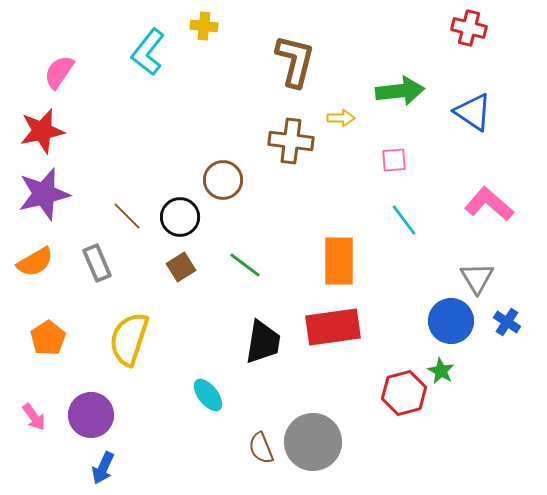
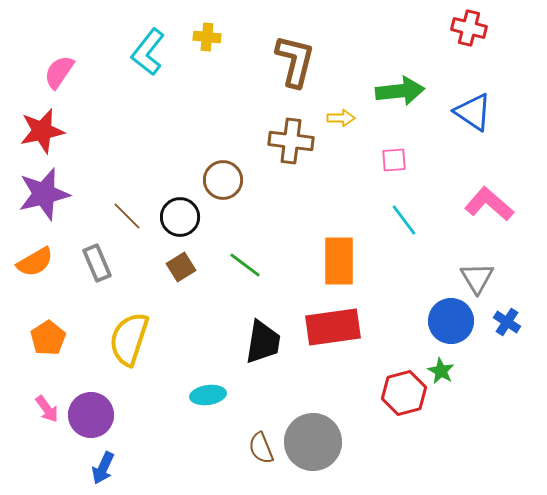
yellow cross: moved 3 px right, 11 px down
cyan ellipse: rotated 60 degrees counterclockwise
pink arrow: moved 13 px right, 8 px up
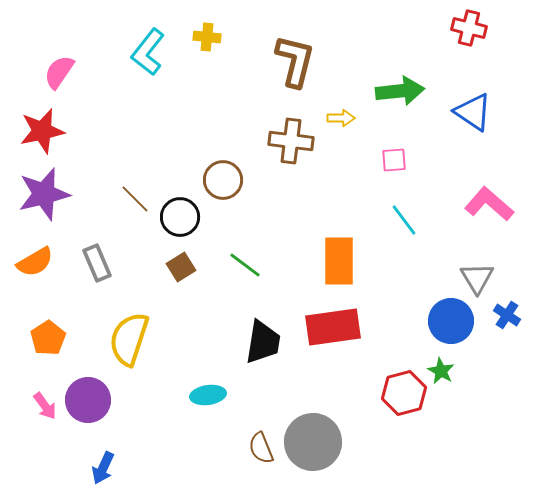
brown line: moved 8 px right, 17 px up
blue cross: moved 7 px up
pink arrow: moved 2 px left, 3 px up
purple circle: moved 3 px left, 15 px up
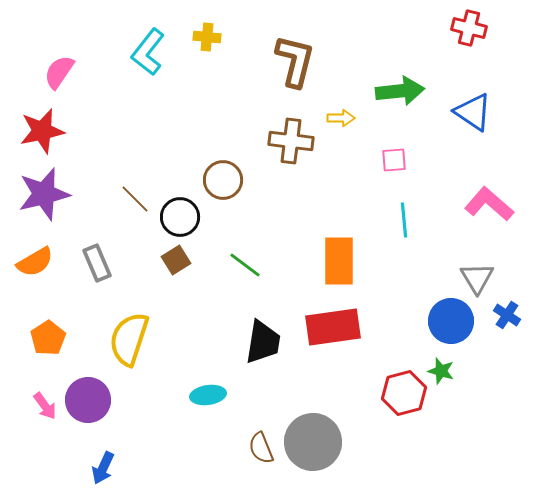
cyan line: rotated 32 degrees clockwise
brown square: moved 5 px left, 7 px up
green star: rotated 12 degrees counterclockwise
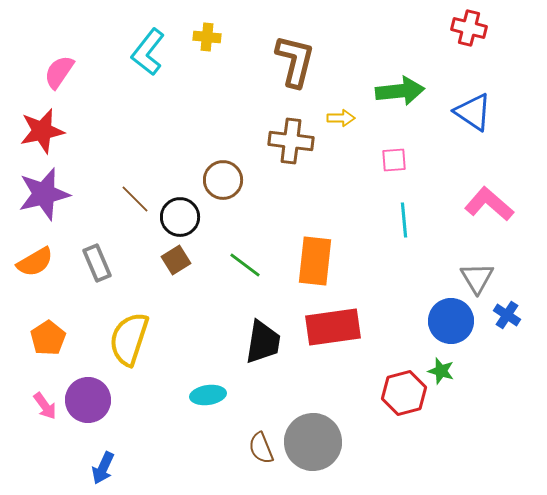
orange rectangle: moved 24 px left; rotated 6 degrees clockwise
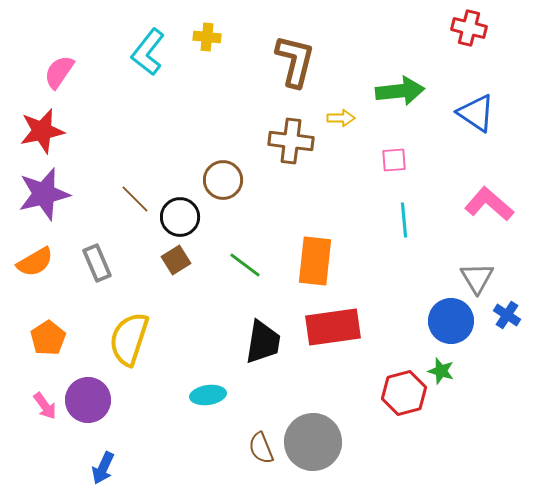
blue triangle: moved 3 px right, 1 px down
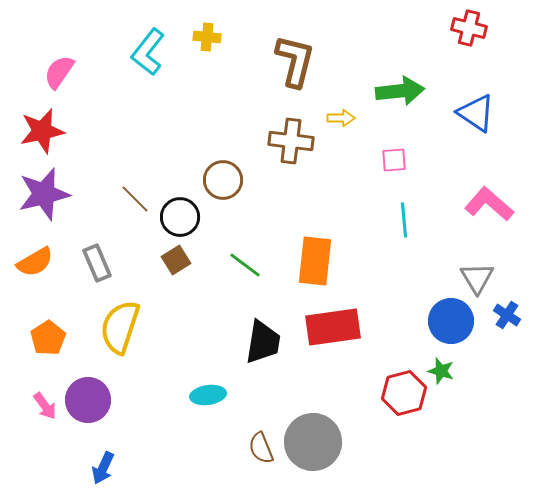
yellow semicircle: moved 9 px left, 12 px up
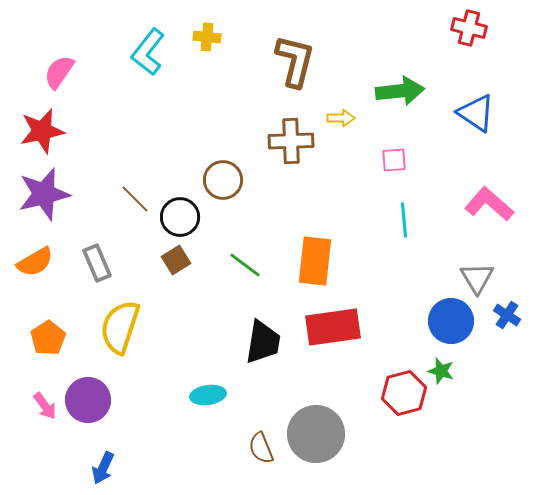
brown cross: rotated 9 degrees counterclockwise
gray circle: moved 3 px right, 8 px up
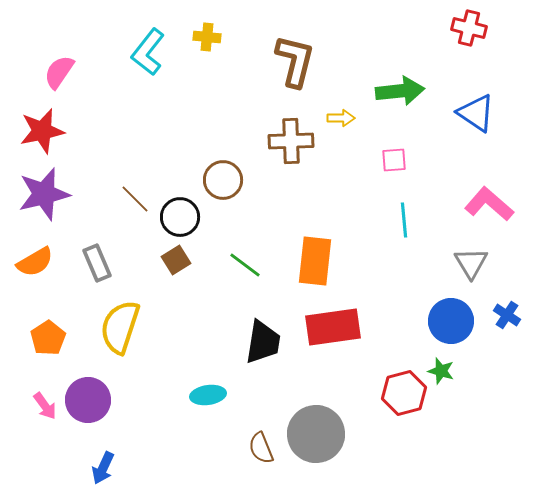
gray triangle: moved 6 px left, 15 px up
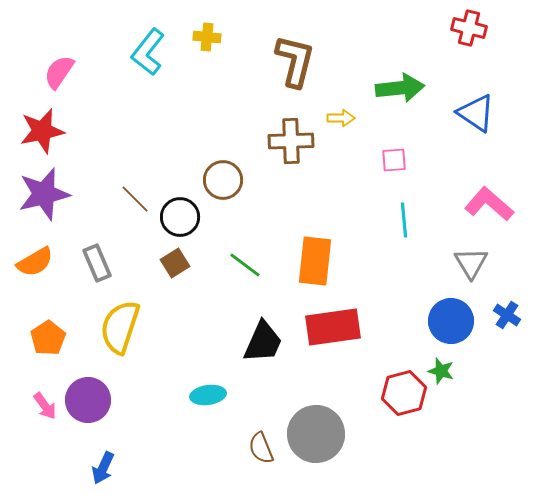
green arrow: moved 3 px up
brown square: moved 1 px left, 3 px down
black trapezoid: rotated 15 degrees clockwise
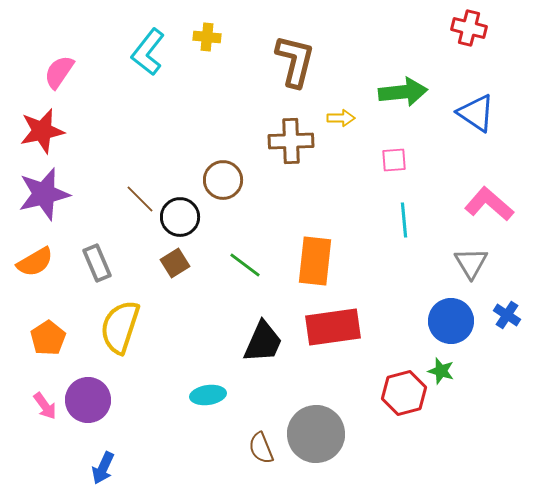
green arrow: moved 3 px right, 4 px down
brown line: moved 5 px right
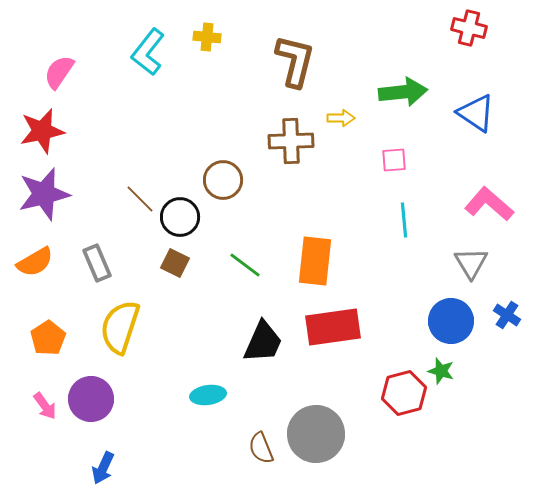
brown square: rotated 32 degrees counterclockwise
purple circle: moved 3 px right, 1 px up
